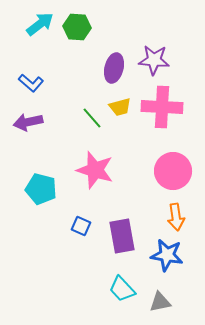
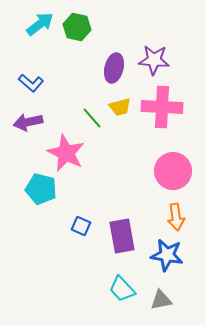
green hexagon: rotated 8 degrees clockwise
pink star: moved 29 px left, 17 px up; rotated 9 degrees clockwise
gray triangle: moved 1 px right, 2 px up
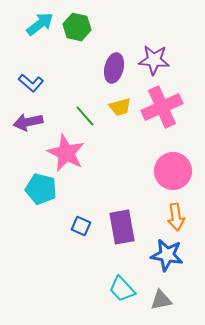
pink cross: rotated 27 degrees counterclockwise
green line: moved 7 px left, 2 px up
purple rectangle: moved 9 px up
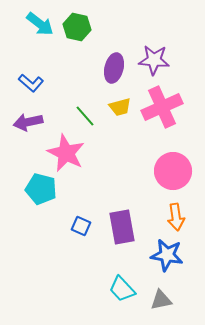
cyan arrow: rotated 76 degrees clockwise
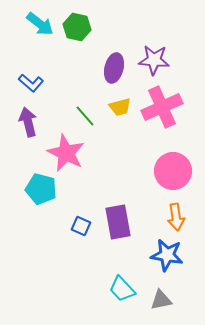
purple arrow: rotated 88 degrees clockwise
purple rectangle: moved 4 px left, 5 px up
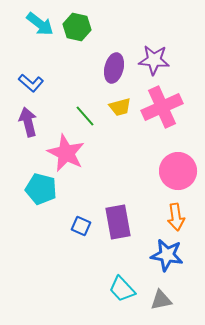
pink circle: moved 5 px right
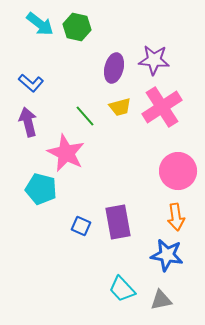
pink cross: rotated 9 degrees counterclockwise
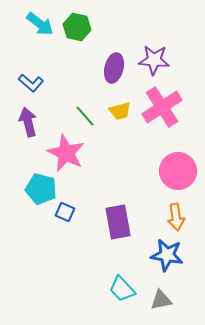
yellow trapezoid: moved 4 px down
blue square: moved 16 px left, 14 px up
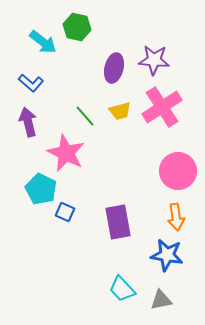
cyan arrow: moved 3 px right, 18 px down
cyan pentagon: rotated 12 degrees clockwise
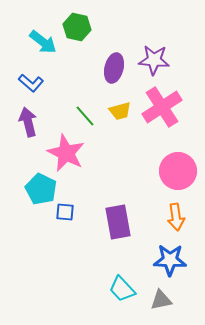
blue square: rotated 18 degrees counterclockwise
blue star: moved 3 px right, 5 px down; rotated 8 degrees counterclockwise
